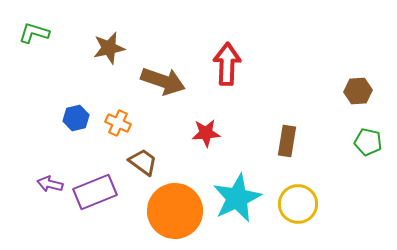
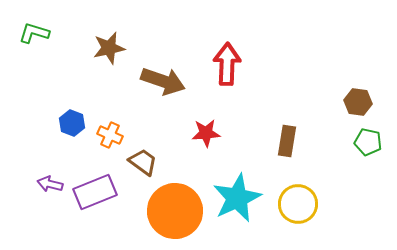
brown hexagon: moved 11 px down; rotated 12 degrees clockwise
blue hexagon: moved 4 px left, 5 px down; rotated 25 degrees counterclockwise
orange cross: moved 8 px left, 12 px down
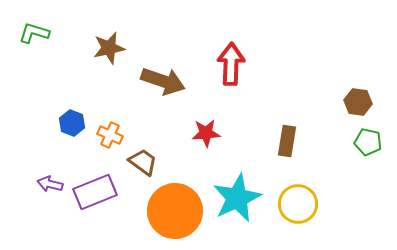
red arrow: moved 4 px right
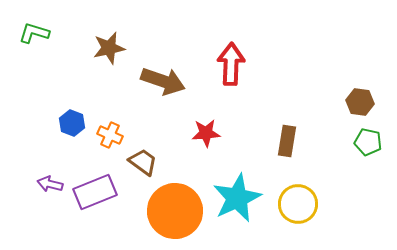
brown hexagon: moved 2 px right
